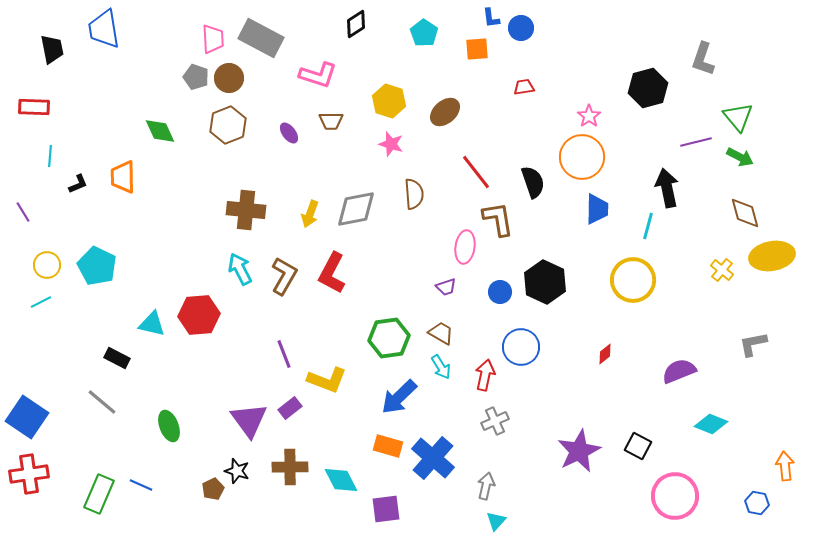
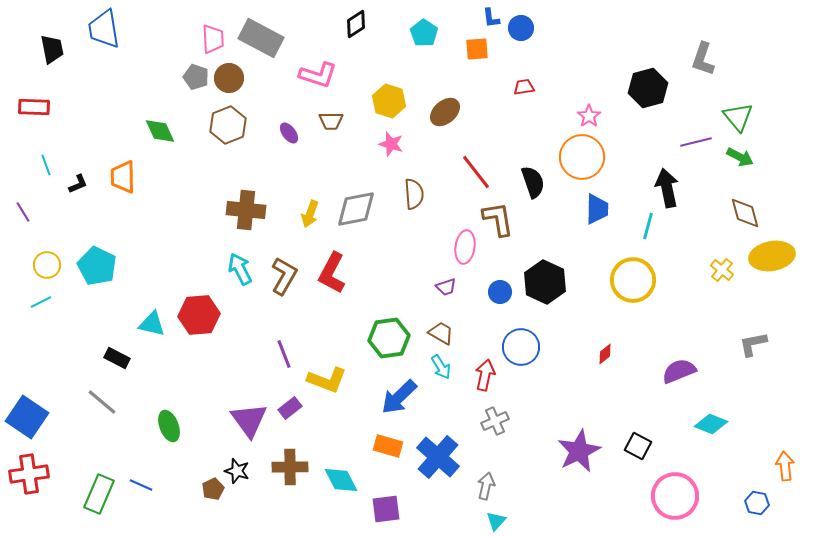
cyan line at (50, 156): moved 4 px left, 9 px down; rotated 25 degrees counterclockwise
blue cross at (433, 458): moved 5 px right, 1 px up
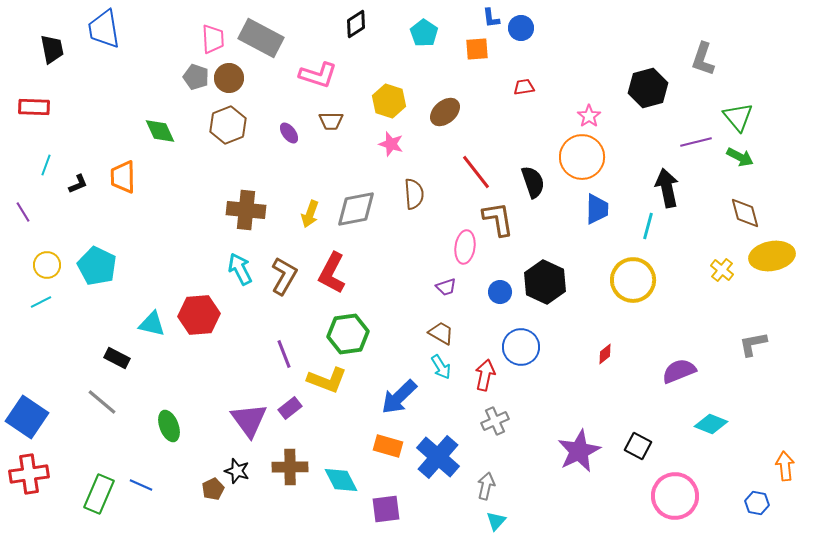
cyan line at (46, 165): rotated 40 degrees clockwise
green hexagon at (389, 338): moved 41 px left, 4 px up
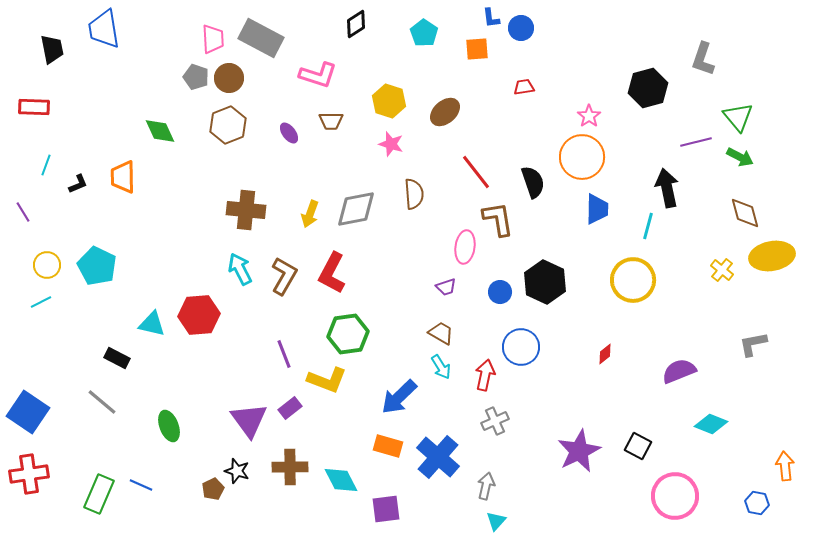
blue square at (27, 417): moved 1 px right, 5 px up
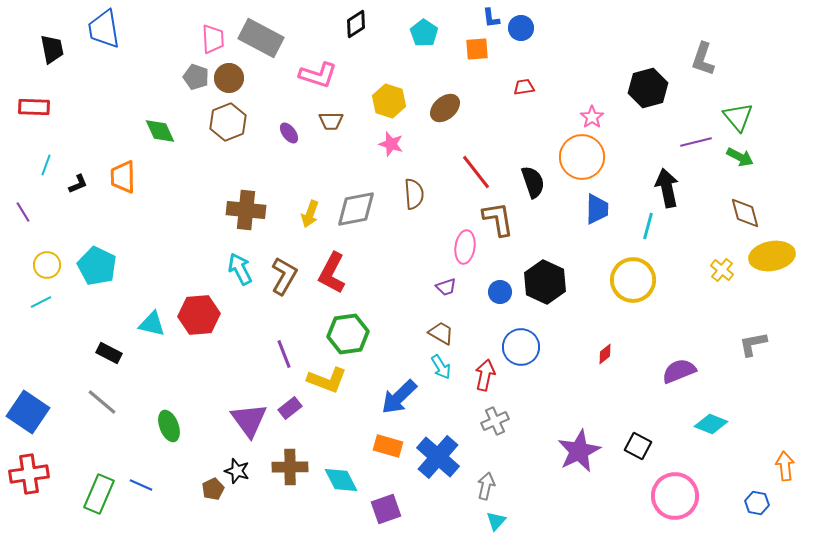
brown ellipse at (445, 112): moved 4 px up
pink star at (589, 116): moved 3 px right, 1 px down
brown hexagon at (228, 125): moved 3 px up
black rectangle at (117, 358): moved 8 px left, 5 px up
purple square at (386, 509): rotated 12 degrees counterclockwise
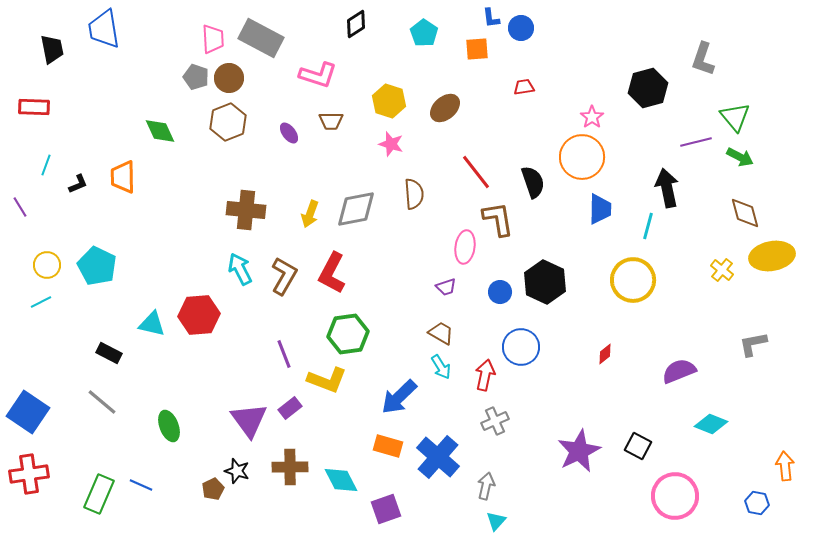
green triangle at (738, 117): moved 3 px left
blue trapezoid at (597, 209): moved 3 px right
purple line at (23, 212): moved 3 px left, 5 px up
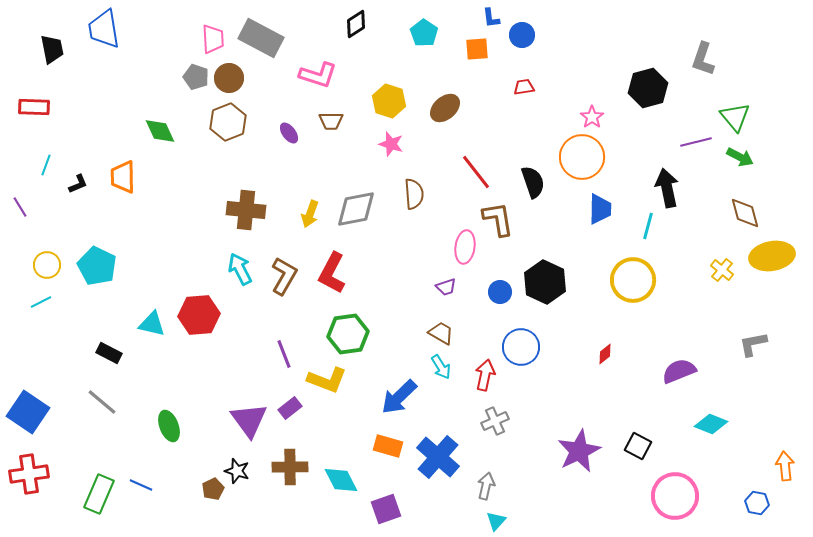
blue circle at (521, 28): moved 1 px right, 7 px down
